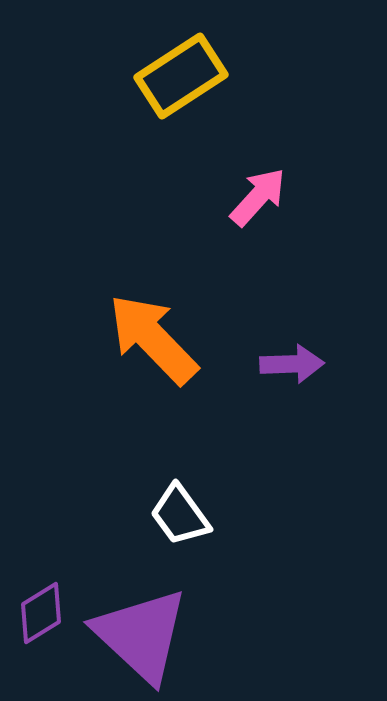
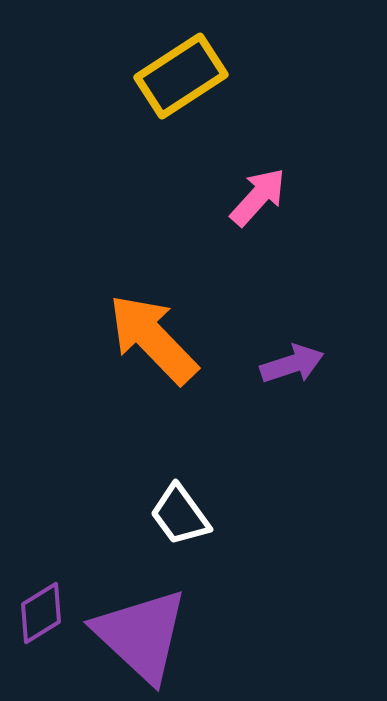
purple arrow: rotated 16 degrees counterclockwise
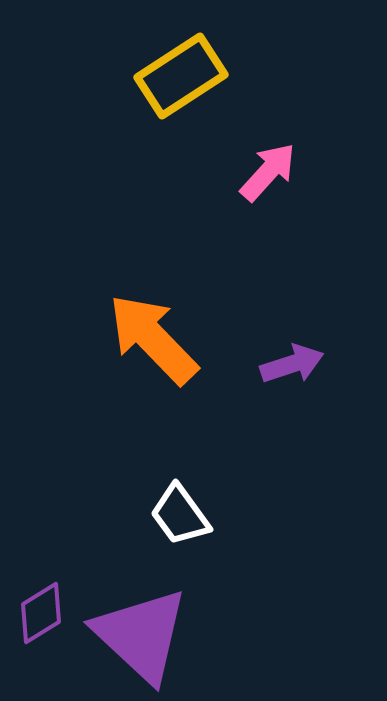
pink arrow: moved 10 px right, 25 px up
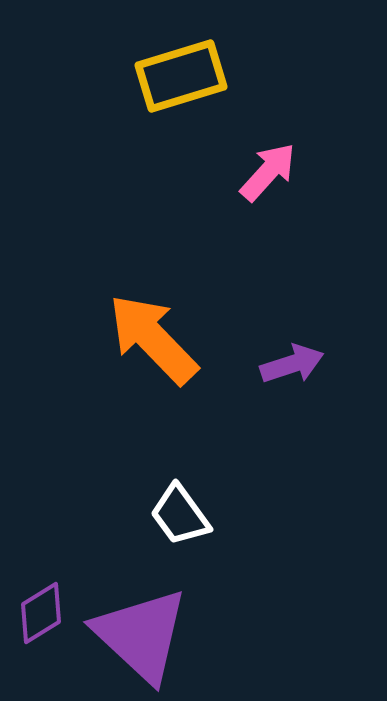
yellow rectangle: rotated 16 degrees clockwise
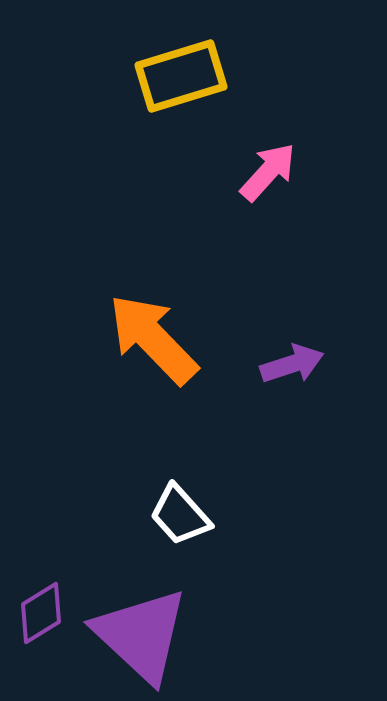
white trapezoid: rotated 6 degrees counterclockwise
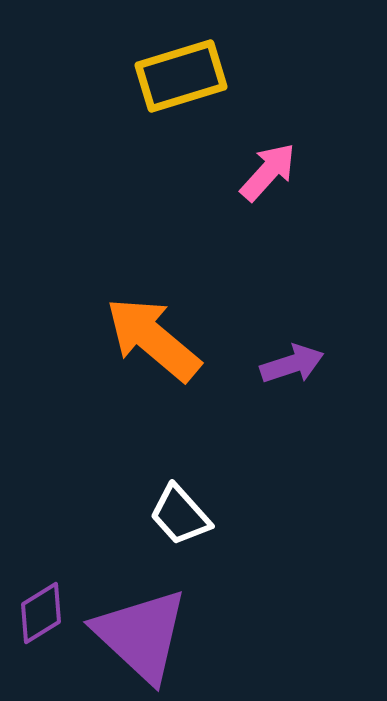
orange arrow: rotated 6 degrees counterclockwise
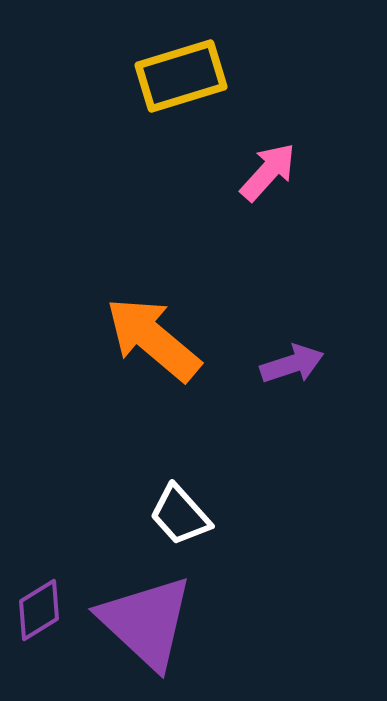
purple diamond: moved 2 px left, 3 px up
purple triangle: moved 5 px right, 13 px up
